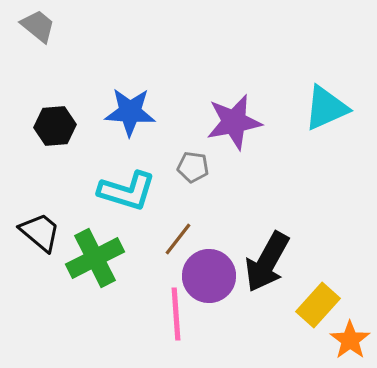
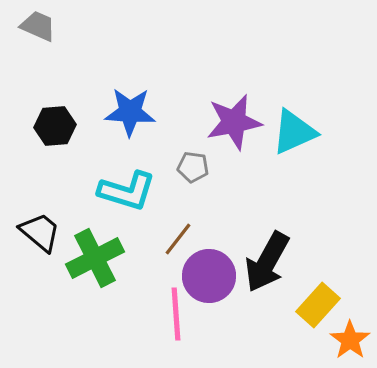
gray trapezoid: rotated 15 degrees counterclockwise
cyan triangle: moved 32 px left, 24 px down
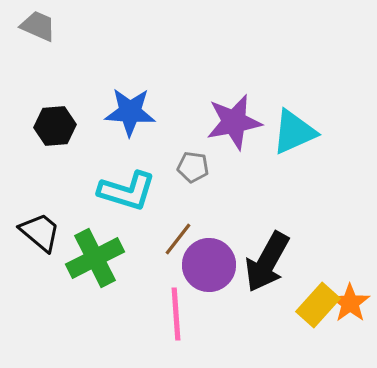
purple circle: moved 11 px up
orange star: moved 37 px up
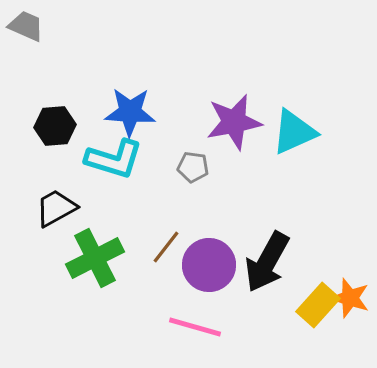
gray trapezoid: moved 12 px left
cyan L-shape: moved 13 px left, 32 px up
black trapezoid: moved 16 px right, 24 px up; rotated 69 degrees counterclockwise
brown line: moved 12 px left, 8 px down
orange star: moved 5 px up; rotated 18 degrees counterclockwise
pink line: moved 19 px right, 13 px down; rotated 70 degrees counterclockwise
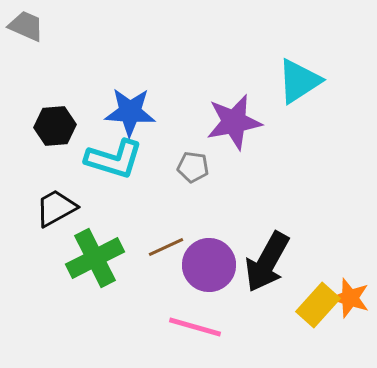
cyan triangle: moved 5 px right, 51 px up; rotated 9 degrees counterclockwise
brown line: rotated 27 degrees clockwise
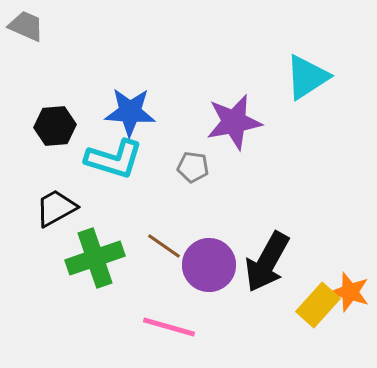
cyan triangle: moved 8 px right, 4 px up
brown line: moved 2 px left, 1 px up; rotated 60 degrees clockwise
green cross: rotated 8 degrees clockwise
orange star: moved 6 px up
pink line: moved 26 px left
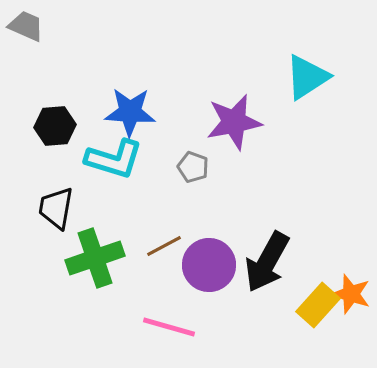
gray pentagon: rotated 12 degrees clockwise
black trapezoid: rotated 51 degrees counterclockwise
brown line: rotated 63 degrees counterclockwise
orange star: moved 1 px right, 2 px down
